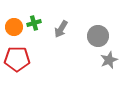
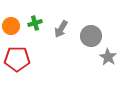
green cross: moved 1 px right
orange circle: moved 3 px left, 1 px up
gray circle: moved 7 px left
gray star: moved 1 px left, 3 px up; rotated 18 degrees counterclockwise
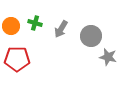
green cross: rotated 32 degrees clockwise
gray star: rotated 18 degrees counterclockwise
